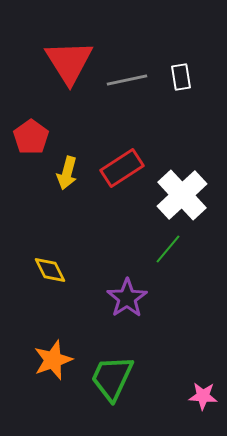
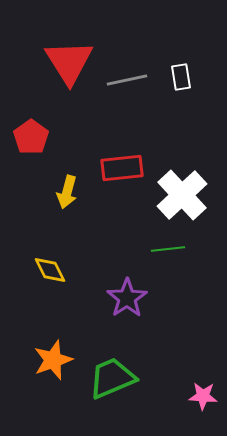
red rectangle: rotated 27 degrees clockwise
yellow arrow: moved 19 px down
green line: rotated 44 degrees clockwise
green trapezoid: rotated 42 degrees clockwise
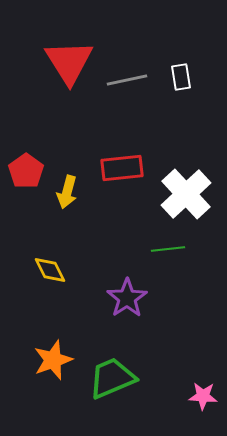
red pentagon: moved 5 px left, 34 px down
white cross: moved 4 px right, 1 px up
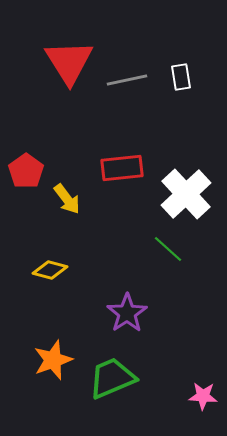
yellow arrow: moved 7 px down; rotated 52 degrees counterclockwise
green line: rotated 48 degrees clockwise
yellow diamond: rotated 48 degrees counterclockwise
purple star: moved 15 px down
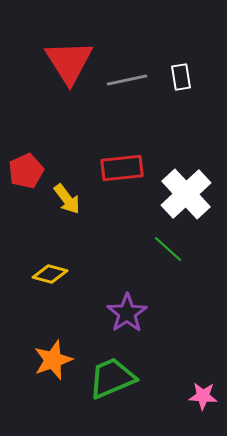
red pentagon: rotated 12 degrees clockwise
yellow diamond: moved 4 px down
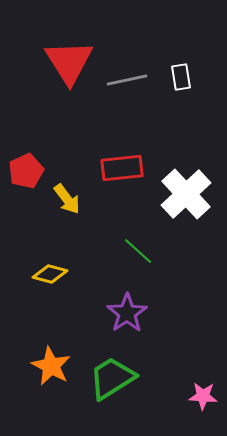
green line: moved 30 px left, 2 px down
orange star: moved 2 px left, 6 px down; rotated 24 degrees counterclockwise
green trapezoid: rotated 9 degrees counterclockwise
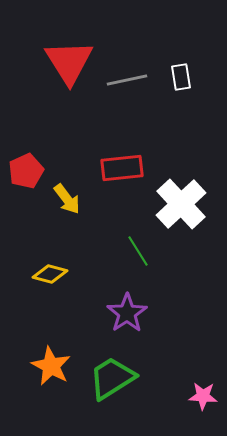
white cross: moved 5 px left, 10 px down
green line: rotated 16 degrees clockwise
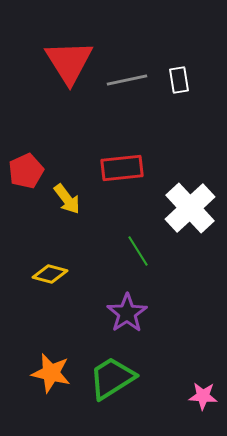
white rectangle: moved 2 px left, 3 px down
white cross: moved 9 px right, 4 px down
orange star: moved 7 px down; rotated 15 degrees counterclockwise
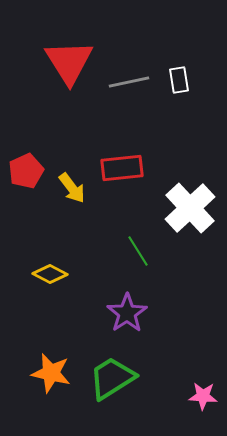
gray line: moved 2 px right, 2 px down
yellow arrow: moved 5 px right, 11 px up
yellow diamond: rotated 12 degrees clockwise
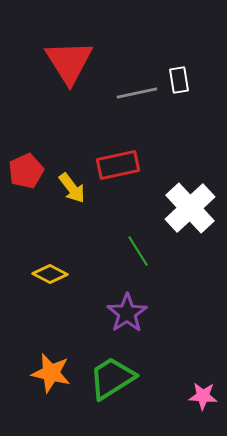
gray line: moved 8 px right, 11 px down
red rectangle: moved 4 px left, 3 px up; rotated 6 degrees counterclockwise
